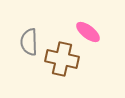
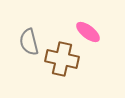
gray semicircle: rotated 12 degrees counterclockwise
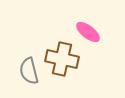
gray semicircle: moved 29 px down
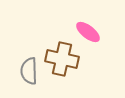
gray semicircle: rotated 12 degrees clockwise
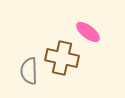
brown cross: moved 1 px up
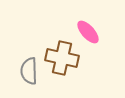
pink ellipse: rotated 10 degrees clockwise
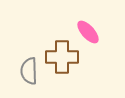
brown cross: moved 1 px up; rotated 12 degrees counterclockwise
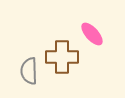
pink ellipse: moved 4 px right, 2 px down
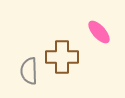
pink ellipse: moved 7 px right, 2 px up
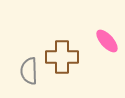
pink ellipse: moved 8 px right, 9 px down
